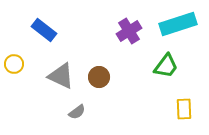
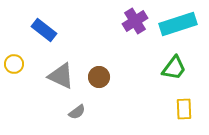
purple cross: moved 6 px right, 10 px up
green trapezoid: moved 8 px right, 2 px down
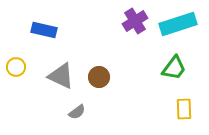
blue rectangle: rotated 25 degrees counterclockwise
yellow circle: moved 2 px right, 3 px down
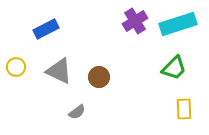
blue rectangle: moved 2 px right, 1 px up; rotated 40 degrees counterclockwise
green trapezoid: rotated 8 degrees clockwise
gray triangle: moved 2 px left, 5 px up
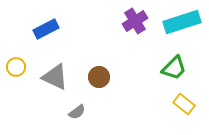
cyan rectangle: moved 4 px right, 2 px up
gray triangle: moved 4 px left, 6 px down
yellow rectangle: moved 5 px up; rotated 50 degrees counterclockwise
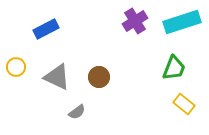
green trapezoid: rotated 24 degrees counterclockwise
gray triangle: moved 2 px right
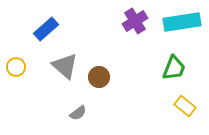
cyan rectangle: rotated 9 degrees clockwise
blue rectangle: rotated 15 degrees counterclockwise
gray triangle: moved 8 px right, 11 px up; rotated 16 degrees clockwise
yellow rectangle: moved 1 px right, 2 px down
gray semicircle: moved 1 px right, 1 px down
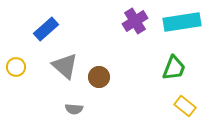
gray semicircle: moved 4 px left, 4 px up; rotated 42 degrees clockwise
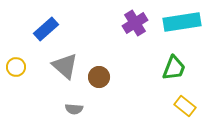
purple cross: moved 2 px down
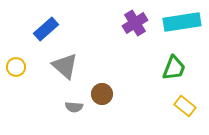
brown circle: moved 3 px right, 17 px down
gray semicircle: moved 2 px up
